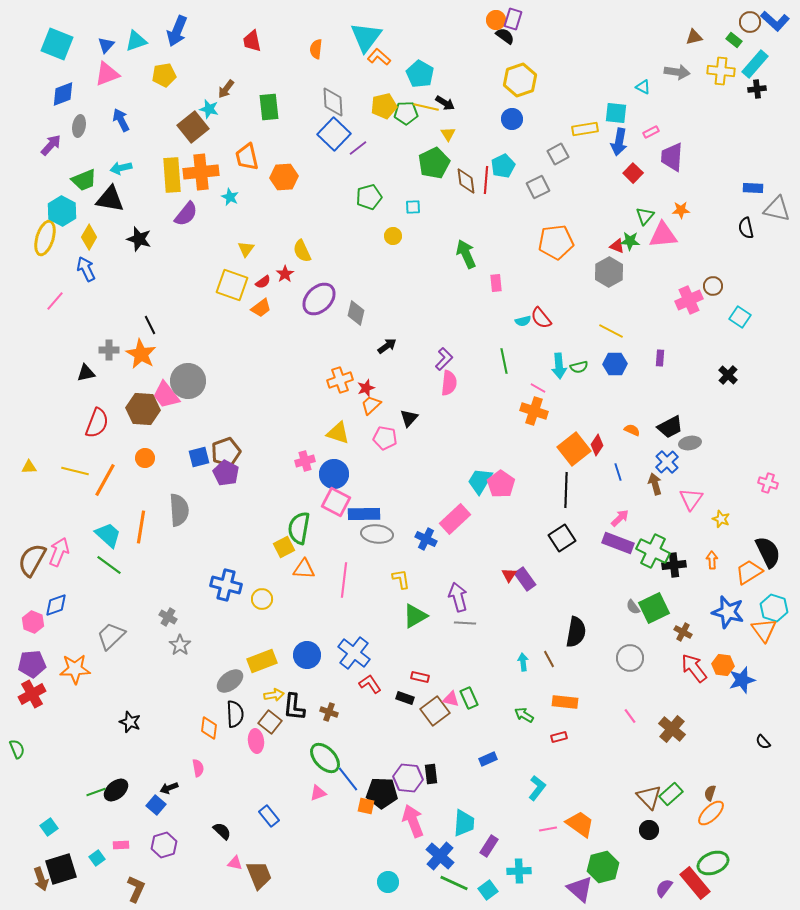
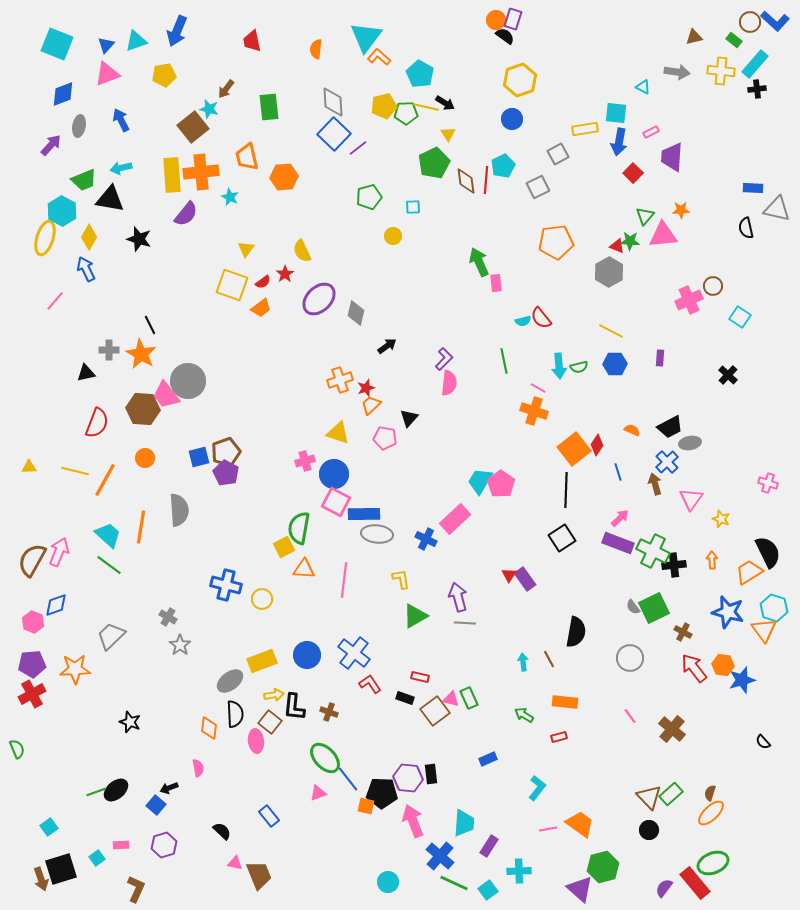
green arrow at (466, 254): moved 13 px right, 8 px down
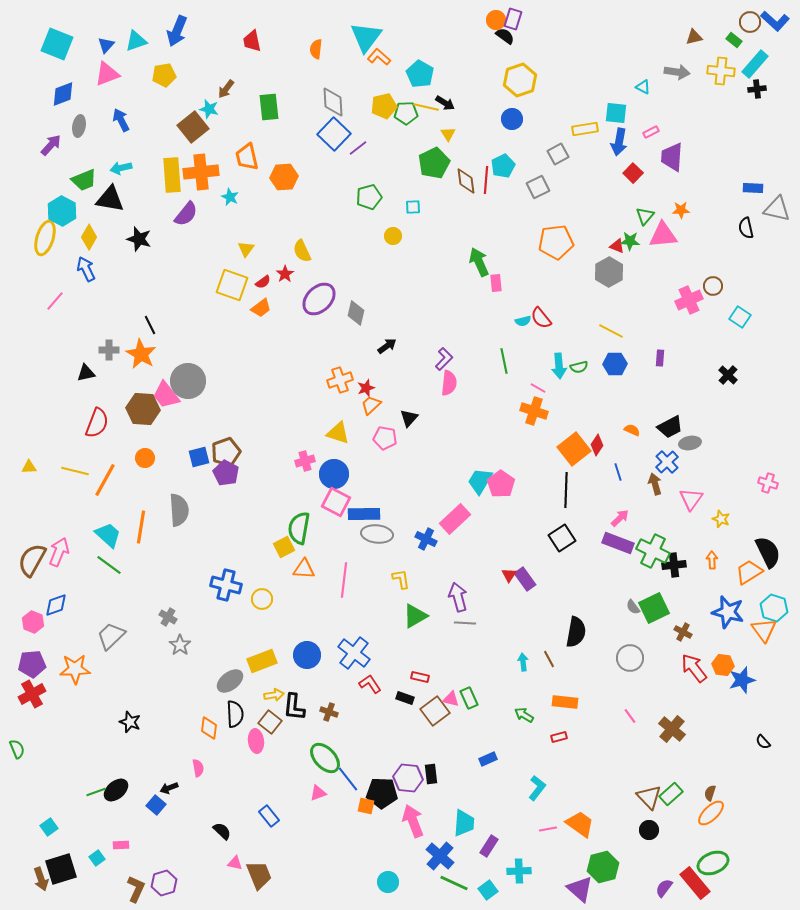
purple hexagon at (164, 845): moved 38 px down
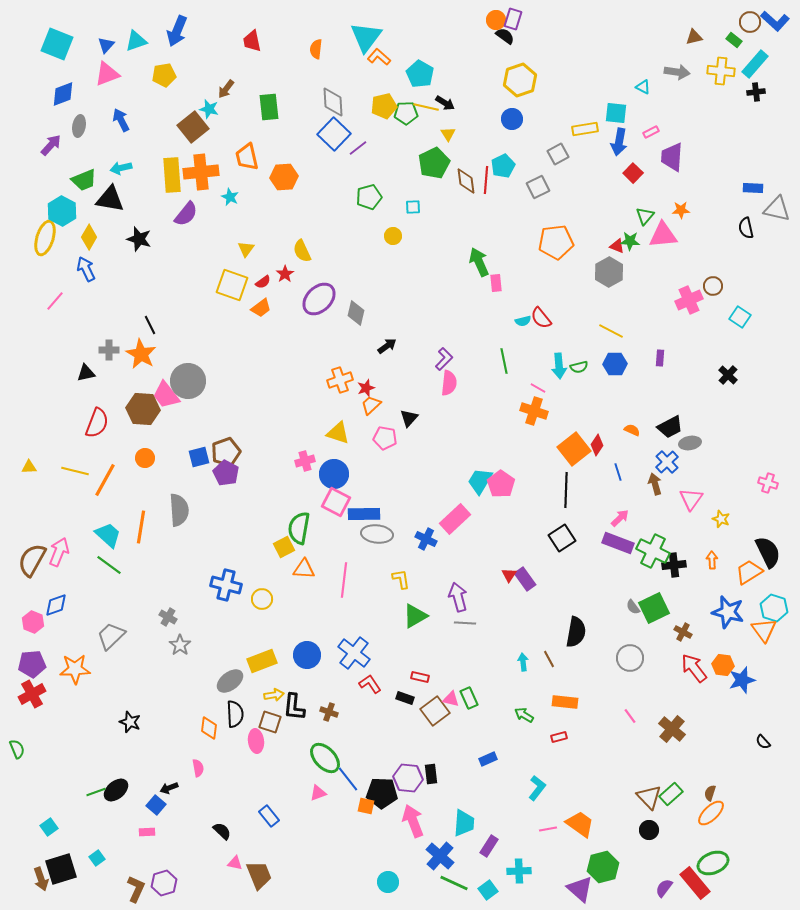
black cross at (757, 89): moved 1 px left, 3 px down
brown square at (270, 722): rotated 20 degrees counterclockwise
pink rectangle at (121, 845): moved 26 px right, 13 px up
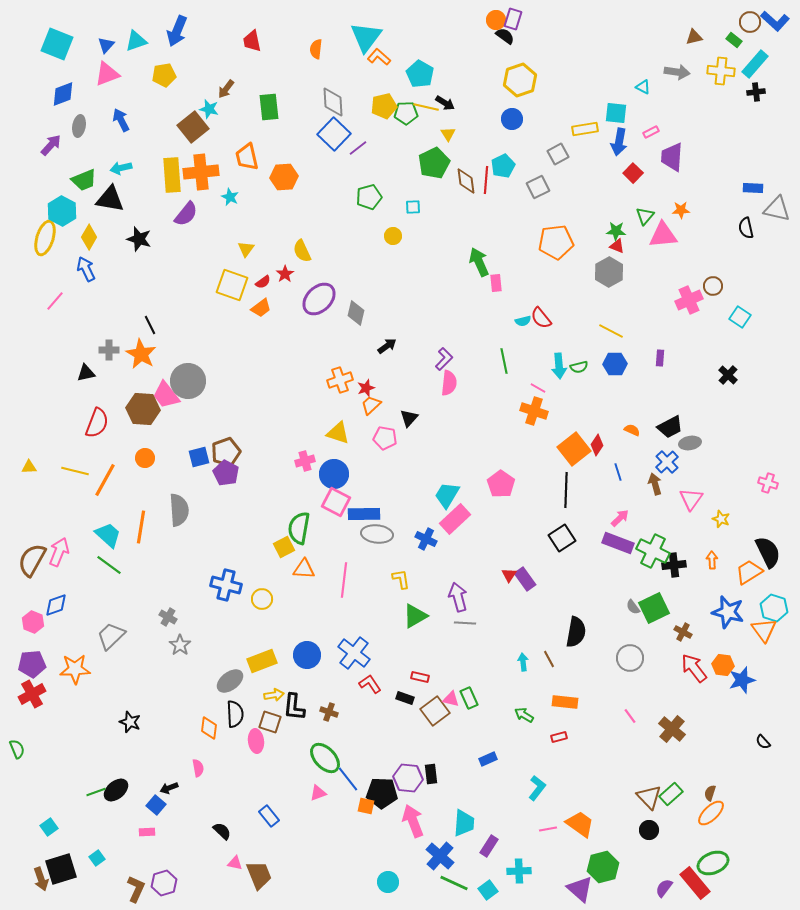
green star at (630, 241): moved 14 px left, 10 px up
cyan trapezoid at (480, 481): moved 33 px left, 14 px down
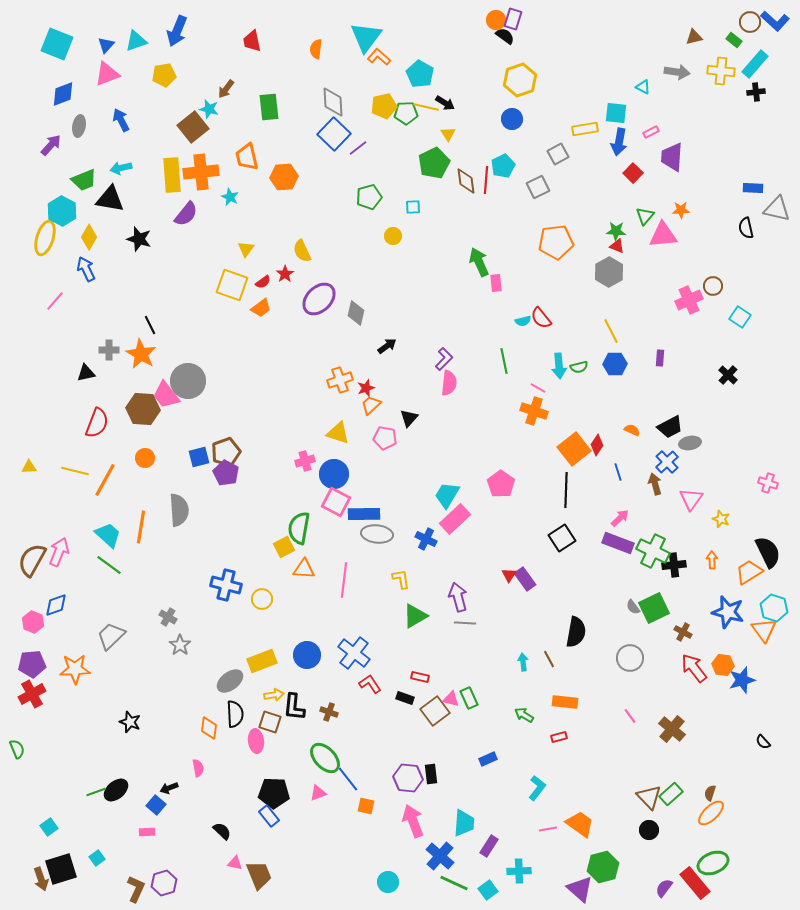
yellow line at (611, 331): rotated 35 degrees clockwise
black pentagon at (382, 793): moved 108 px left
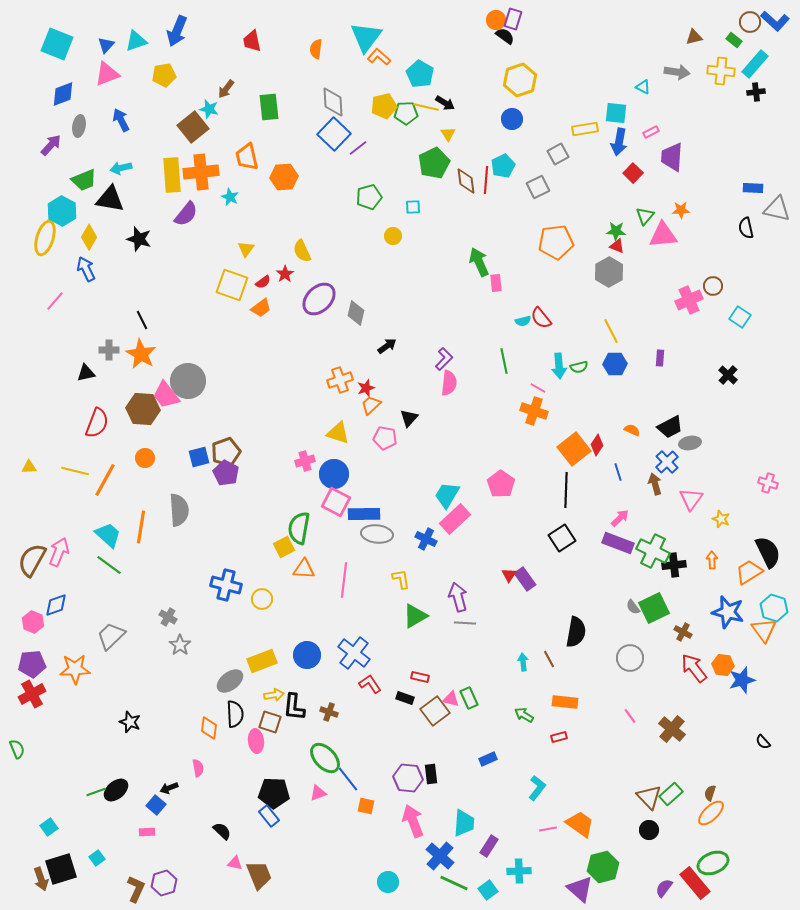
black line at (150, 325): moved 8 px left, 5 px up
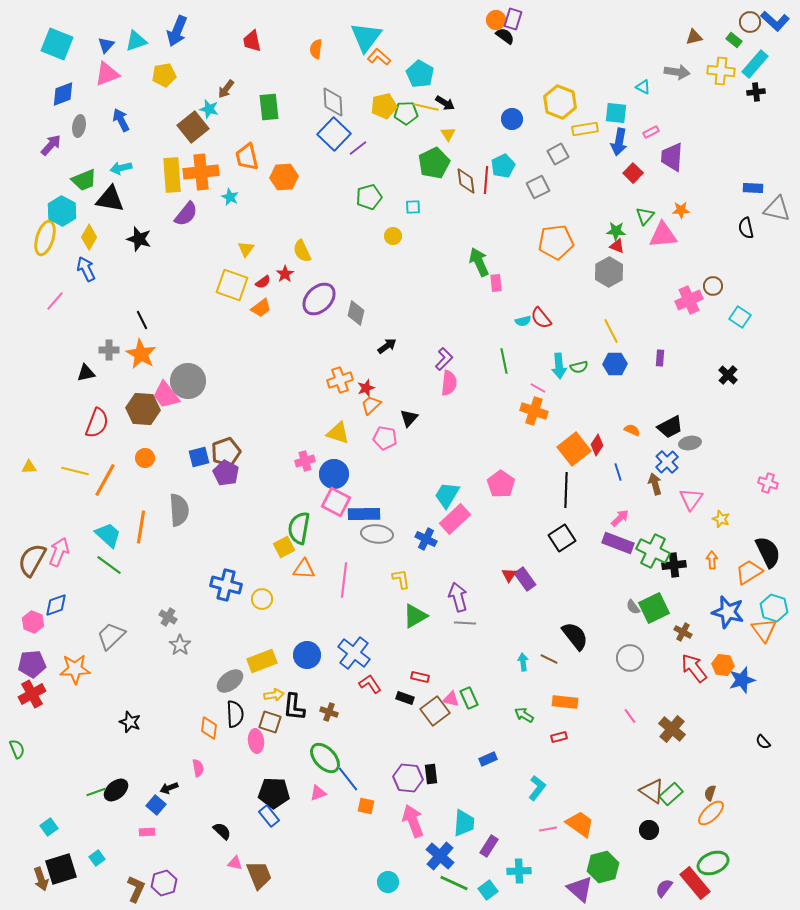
yellow hexagon at (520, 80): moved 40 px right, 22 px down; rotated 20 degrees counterclockwise
black semicircle at (576, 632): moved 1 px left, 4 px down; rotated 48 degrees counterclockwise
brown line at (549, 659): rotated 36 degrees counterclockwise
brown triangle at (649, 797): moved 3 px right, 6 px up; rotated 12 degrees counterclockwise
